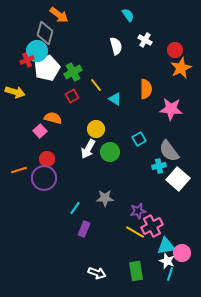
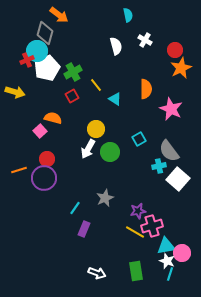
cyan semicircle at (128, 15): rotated 24 degrees clockwise
pink star at (171, 109): rotated 20 degrees clockwise
gray star at (105, 198): rotated 24 degrees counterclockwise
pink cross at (152, 226): rotated 10 degrees clockwise
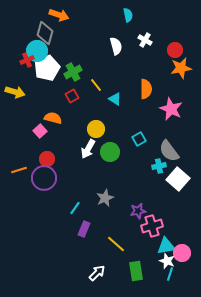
orange arrow at (59, 15): rotated 18 degrees counterclockwise
orange star at (181, 68): rotated 15 degrees clockwise
yellow line at (135, 232): moved 19 px left, 12 px down; rotated 12 degrees clockwise
white arrow at (97, 273): rotated 66 degrees counterclockwise
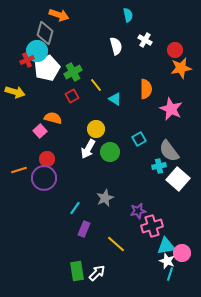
green rectangle at (136, 271): moved 59 px left
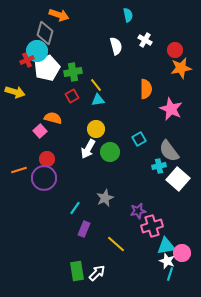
green cross at (73, 72): rotated 18 degrees clockwise
cyan triangle at (115, 99): moved 17 px left, 1 px down; rotated 40 degrees counterclockwise
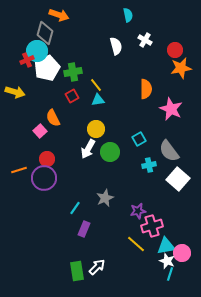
orange semicircle at (53, 118): rotated 132 degrees counterclockwise
cyan cross at (159, 166): moved 10 px left, 1 px up
yellow line at (116, 244): moved 20 px right
white arrow at (97, 273): moved 6 px up
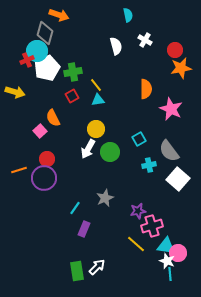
cyan triangle at (166, 246): rotated 18 degrees clockwise
pink circle at (182, 253): moved 4 px left
cyan line at (170, 274): rotated 24 degrees counterclockwise
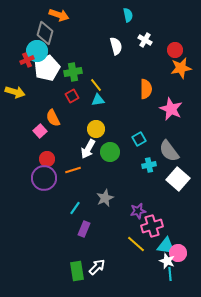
orange line at (19, 170): moved 54 px right
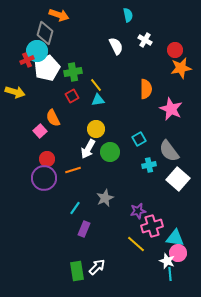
white semicircle at (116, 46): rotated 12 degrees counterclockwise
cyan triangle at (166, 246): moved 9 px right, 8 px up
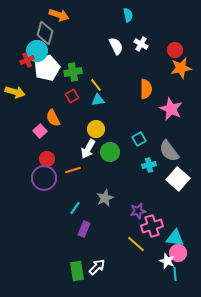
white cross at (145, 40): moved 4 px left, 4 px down
cyan line at (170, 274): moved 5 px right
